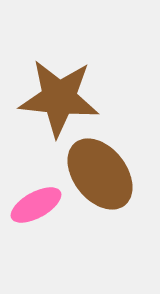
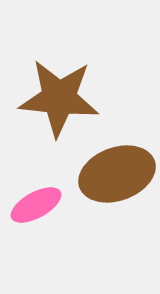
brown ellipse: moved 17 px right; rotated 72 degrees counterclockwise
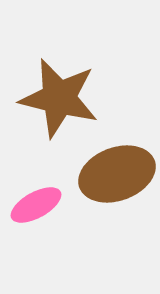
brown star: rotated 8 degrees clockwise
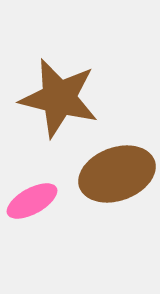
pink ellipse: moved 4 px left, 4 px up
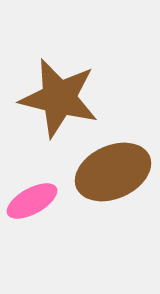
brown ellipse: moved 4 px left, 2 px up; rotated 4 degrees counterclockwise
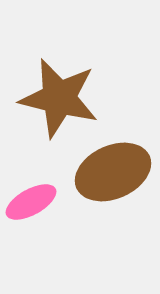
pink ellipse: moved 1 px left, 1 px down
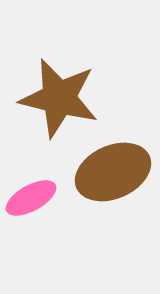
pink ellipse: moved 4 px up
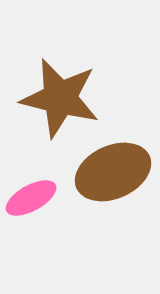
brown star: moved 1 px right
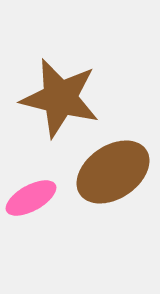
brown ellipse: rotated 10 degrees counterclockwise
